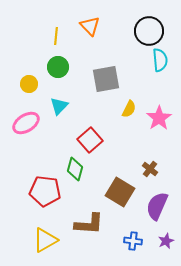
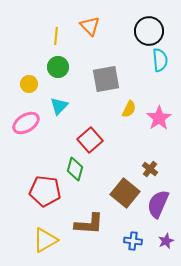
brown square: moved 5 px right, 1 px down; rotated 8 degrees clockwise
purple semicircle: moved 1 px right, 2 px up
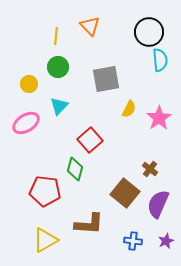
black circle: moved 1 px down
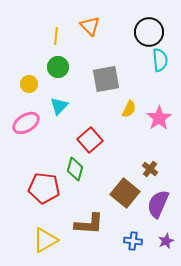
red pentagon: moved 1 px left, 3 px up
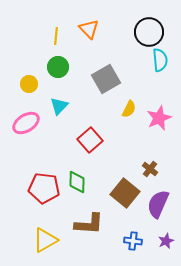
orange triangle: moved 1 px left, 3 px down
gray square: rotated 20 degrees counterclockwise
pink star: rotated 10 degrees clockwise
green diamond: moved 2 px right, 13 px down; rotated 15 degrees counterclockwise
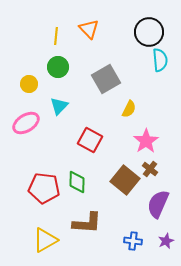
pink star: moved 13 px left, 23 px down; rotated 10 degrees counterclockwise
red square: rotated 20 degrees counterclockwise
brown square: moved 13 px up
brown L-shape: moved 2 px left, 1 px up
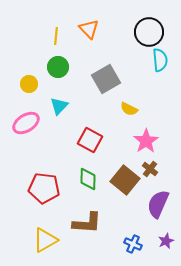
yellow semicircle: rotated 90 degrees clockwise
green diamond: moved 11 px right, 3 px up
blue cross: moved 3 px down; rotated 18 degrees clockwise
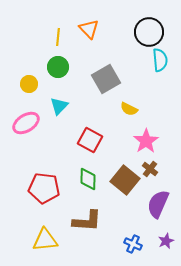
yellow line: moved 2 px right, 1 px down
brown L-shape: moved 2 px up
yellow triangle: rotated 24 degrees clockwise
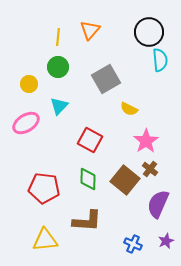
orange triangle: moved 1 px right, 1 px down; rotated 25 degrees clockwise
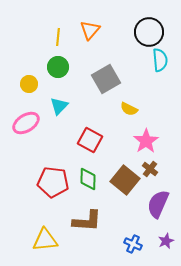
red pentagon: moved 9 px right, 6 px up
